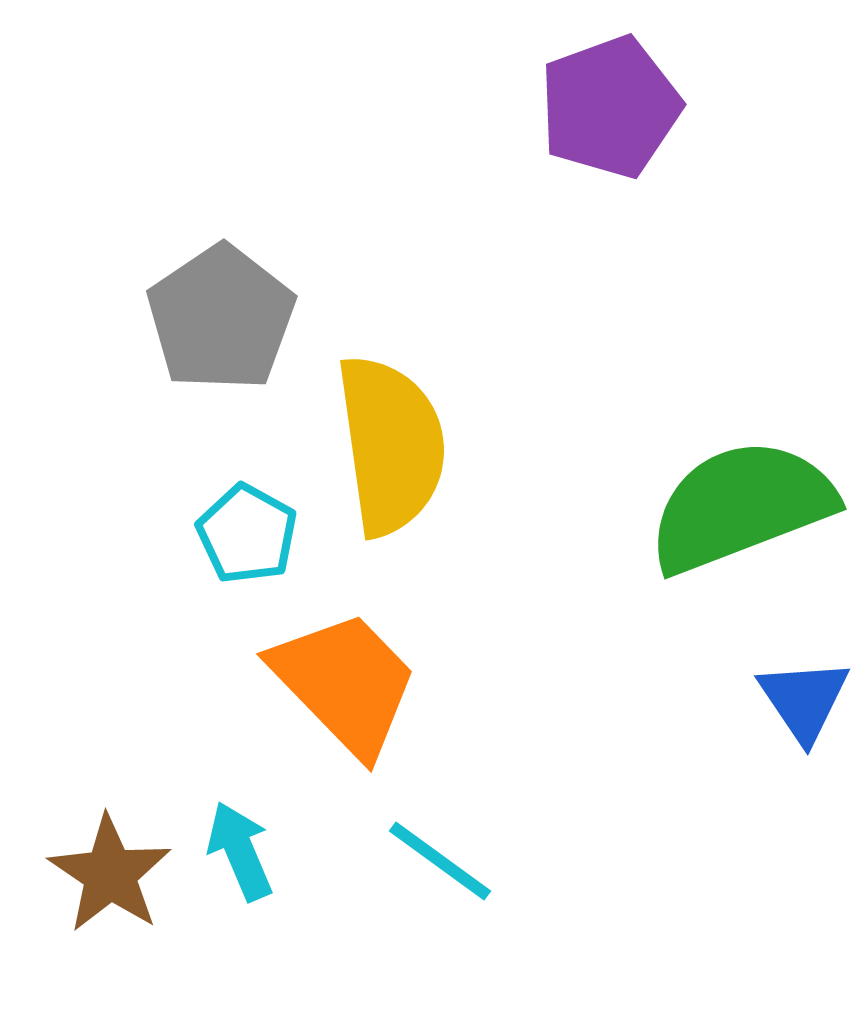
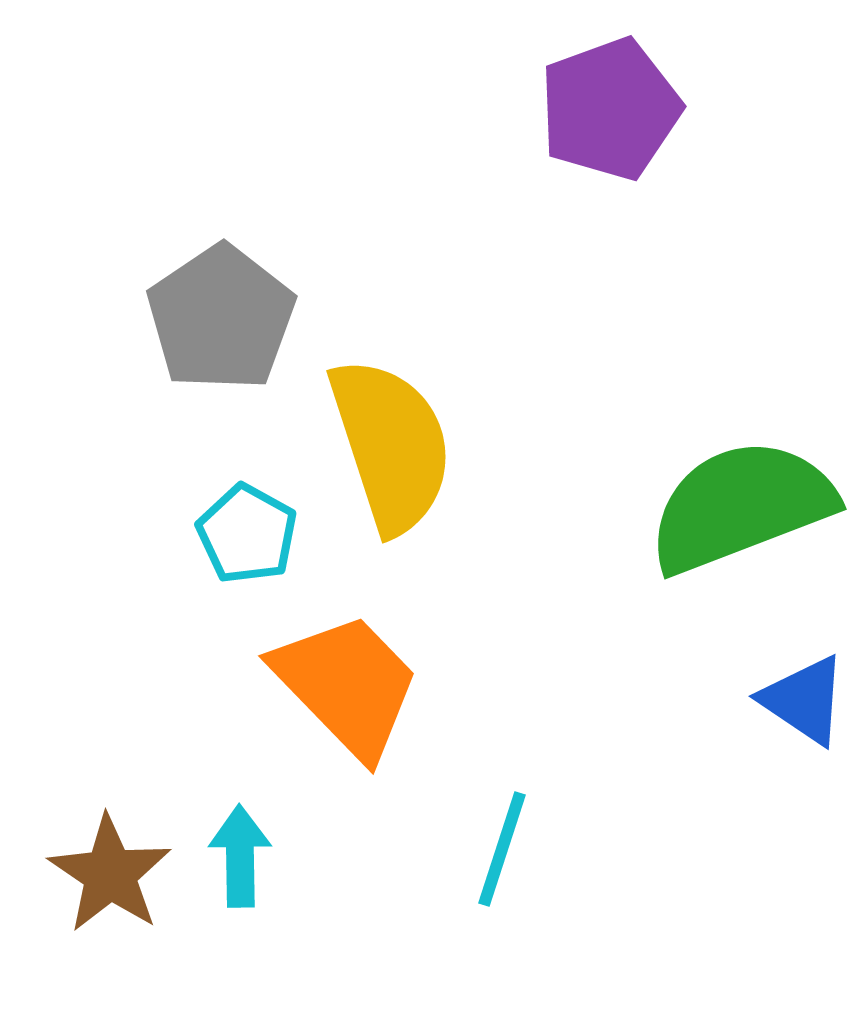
purple pentagon: moved 2 px down
yellow semicircle: rotated 10 degrees counterclockwise
orange trapezoid: moved 2 px right, 2 px down
blue triangle: rotated 22 degrees counterclockwise
cyan arrow: moved 5 px down; rotated 22 degrees clockwise
cyan line: moved 62 px right, 12 px up; rotated 72 degrees clockwise
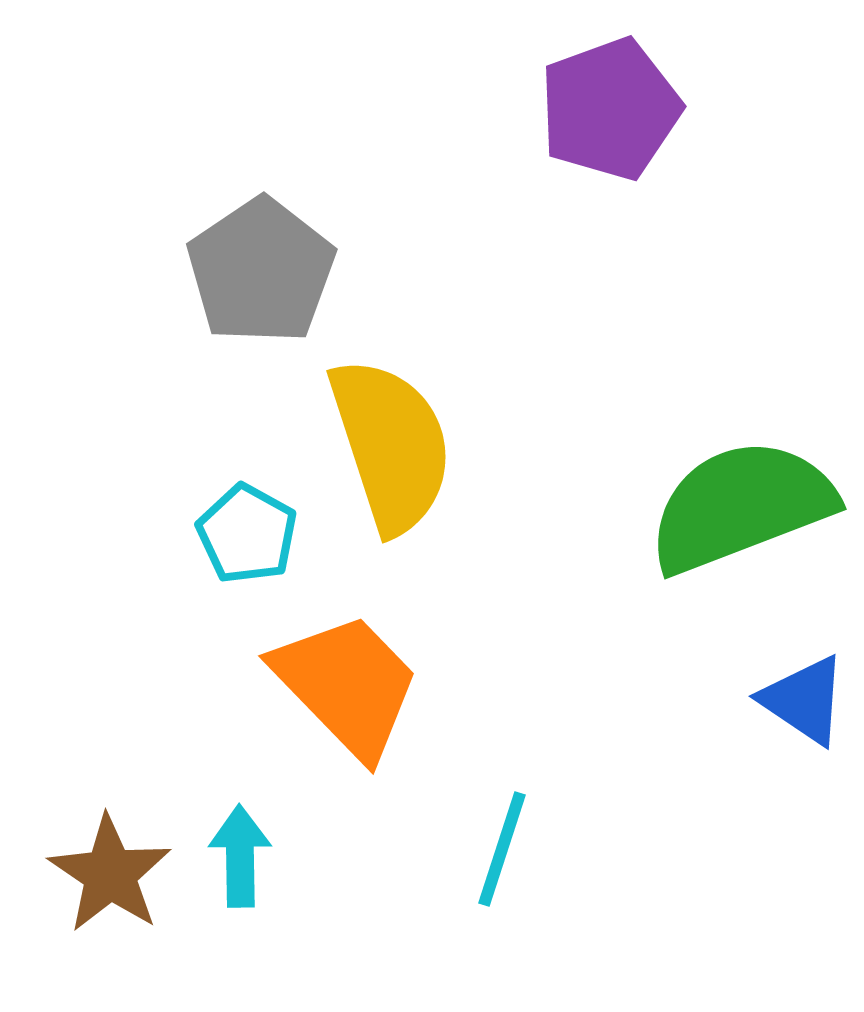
gray pentagon: moved 40 px right, 47 px up
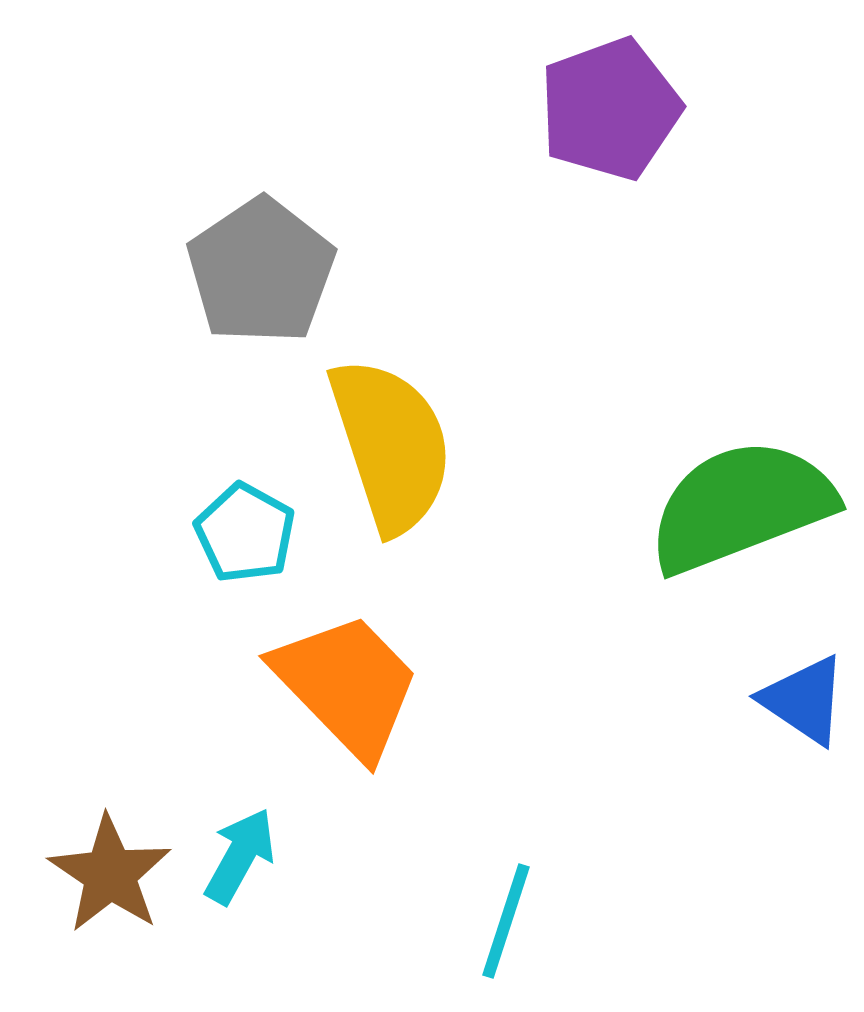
cyan pentagon: moved 2 px left, 1 px up
cyan line: moved 4 px right, 72 px down
cyan arrow: rotated 30 degrees clockwise
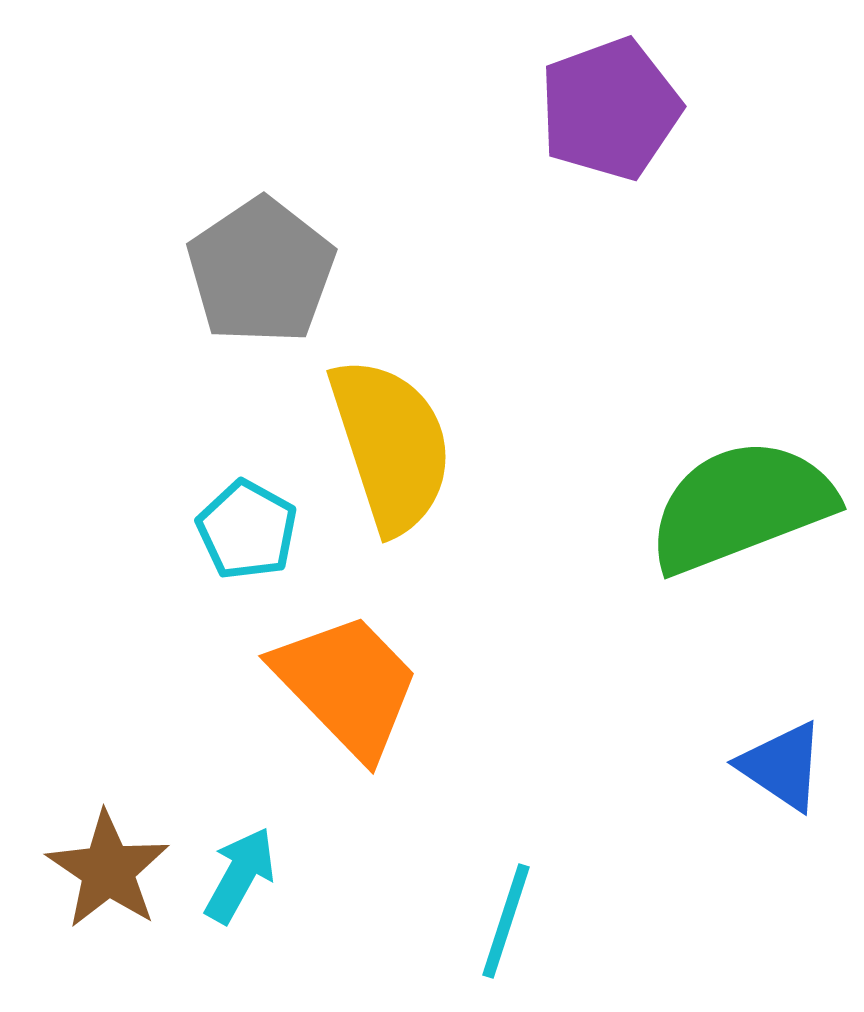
cyan pentagon: moved 2 px right, 3 px up
blue triangle: moved 22 px left, 66 px down
cyan arrow: moved 19 px down
brown star: moved 2 px left, 4 px up
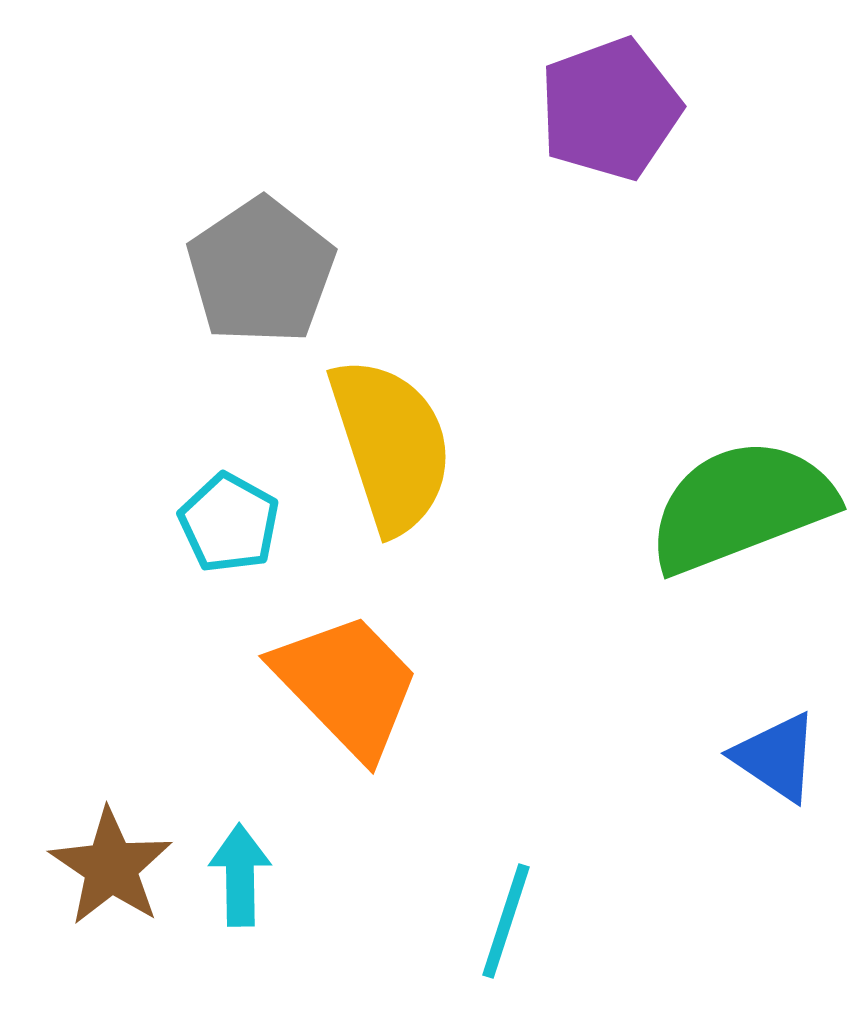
cyan pentagon: moved 18 px left, 7 px up
blue triangle: moved 6 px left, 9 px up
brown star: moved 3 px right, 3 px up
cyan arrow: rotated 30 degrees counterclockwise
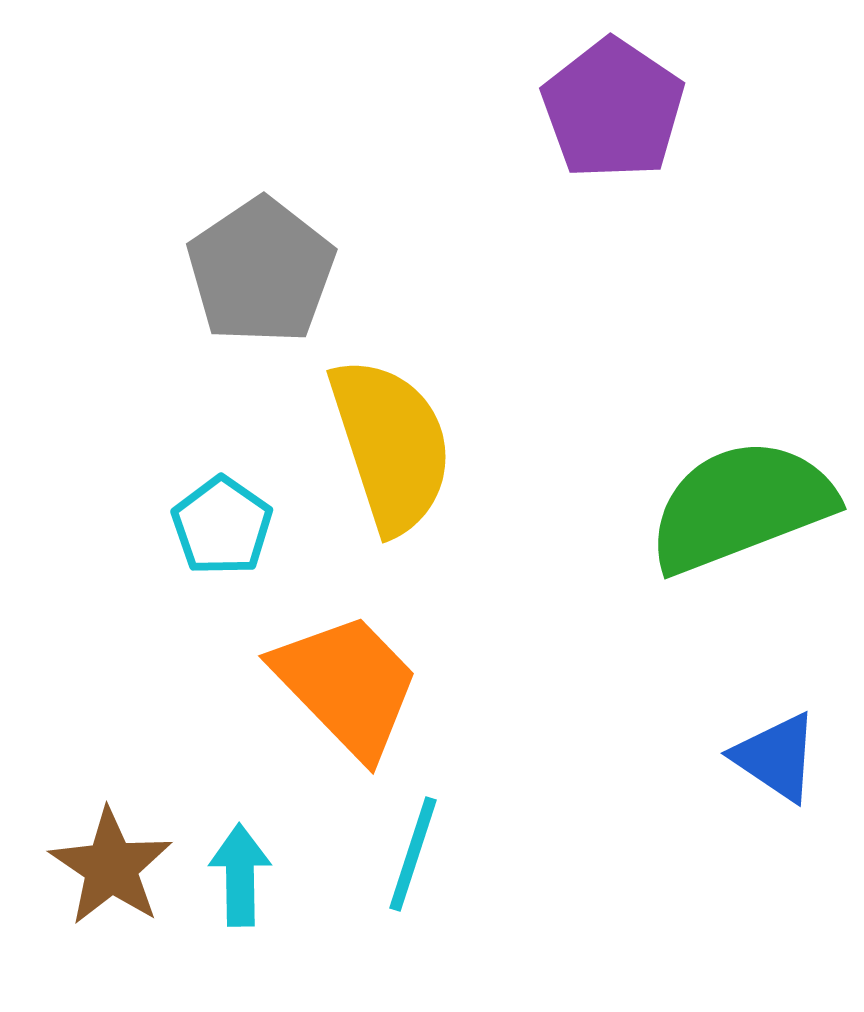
purple pentagon: moved 3 px right; rotated 18 degrees counterclockwise
cyan pentagon: moved 7 px left, 3 px down; rotated 6 degrees clockwise
cyan line: moved 93 px left, 67 px up
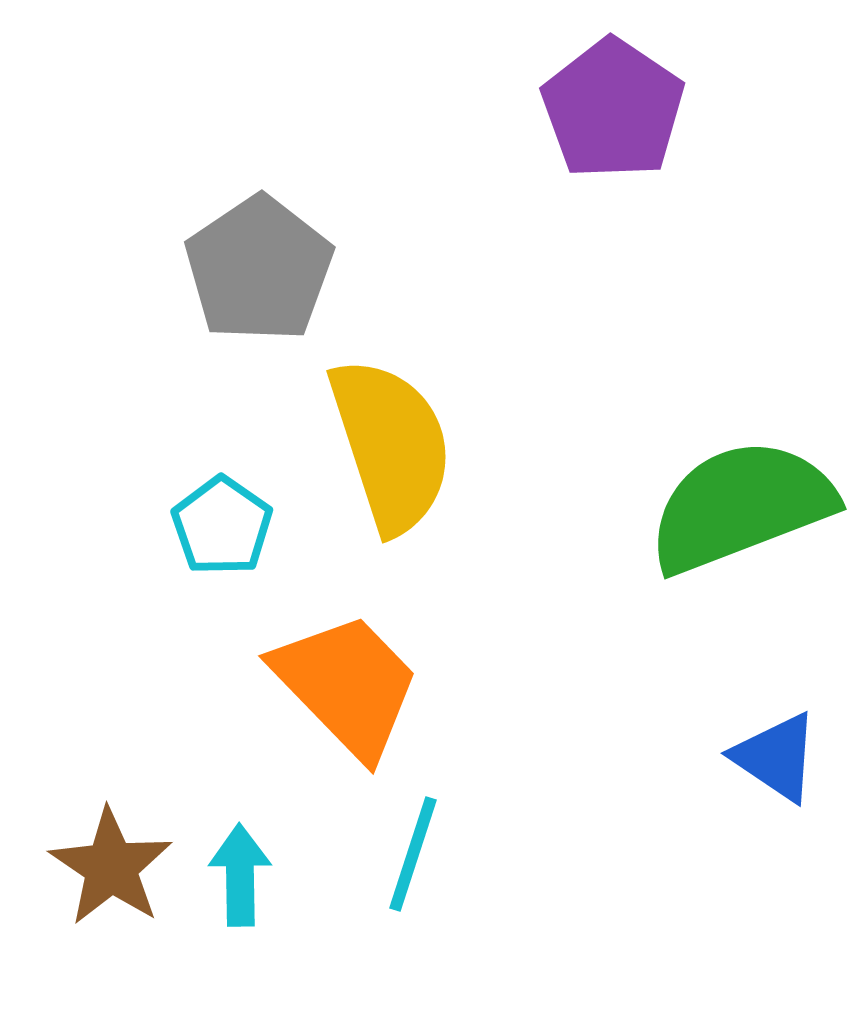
gray pentagon: moved 2 px left, 2 px up
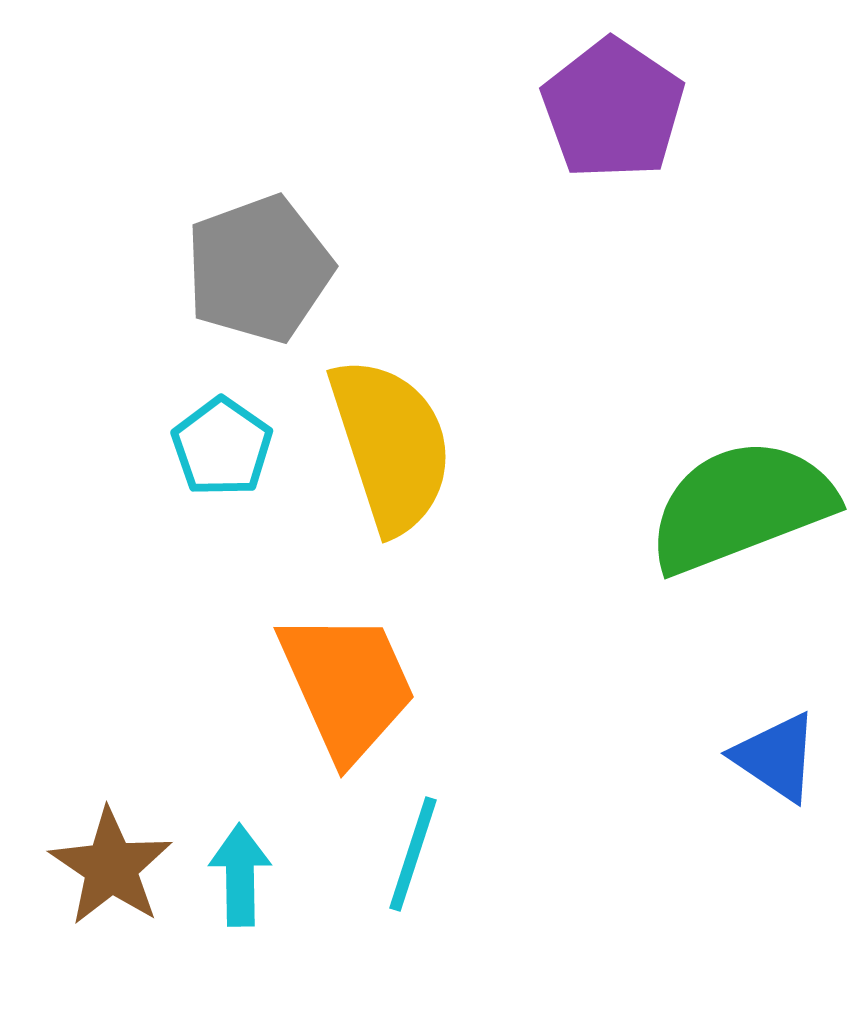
gray pentagon: rotated 14 degrees clockwise
cyan pentagon: moved 79 px up
orange trapezoid: rotated 20 degrees clockwise
